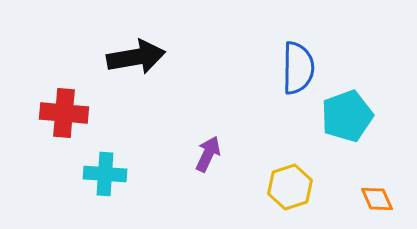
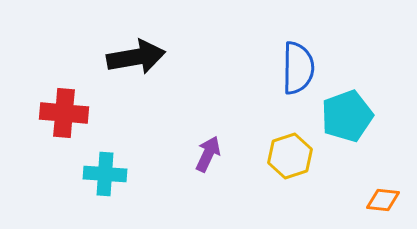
yellow hexagon: moved 31 px up
orange diamond: moved 6 px right, 1 px down; rotated 60 degrees counterclockwise
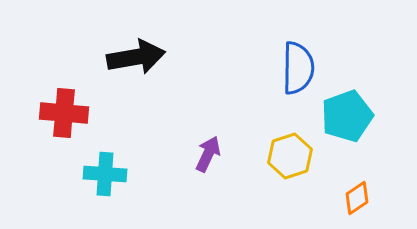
orange diamond: moved 26 px left, 2 px up; rotated 40 degrees counterclockwise
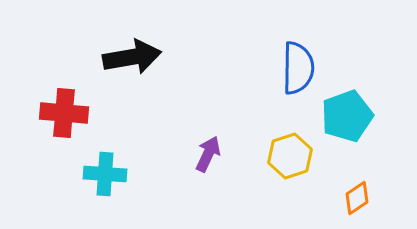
black arrow: moved 4 px left
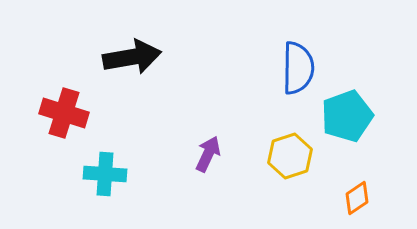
red cross: rotated 12 degrees clockwise
